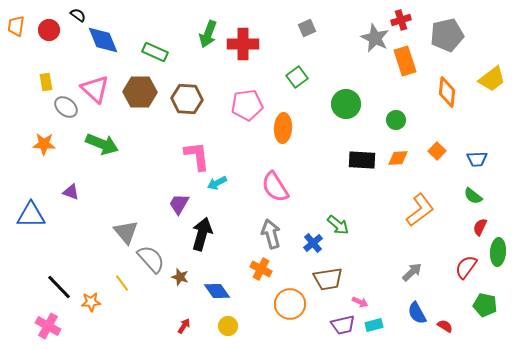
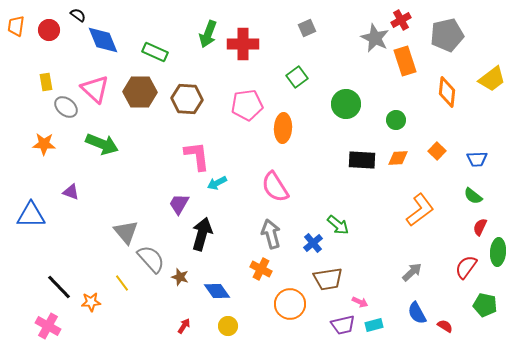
red cross at (401, 20): rotated 12 degrees counterclockwise
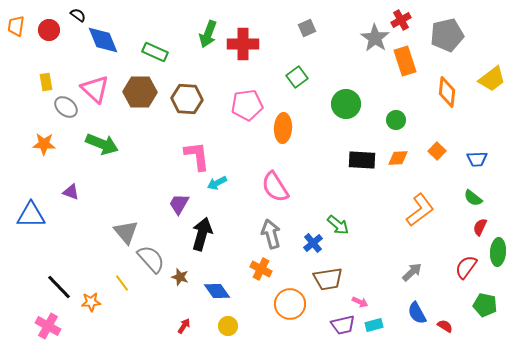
gray star at (375, 38): rotated 8 degrees clockwise
green semicircle at (473, 196): moved 2 px down
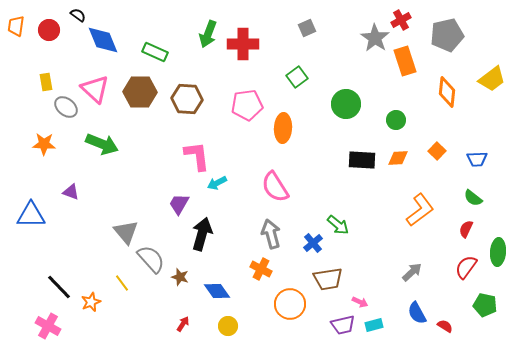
red semicircle at (480, 227): moved 14 px left, 2 px down
orange star at (91, 302): rotated 18 degrees counterclockwise
red arrow at (184, 326): moved 1 px left, 2 px up
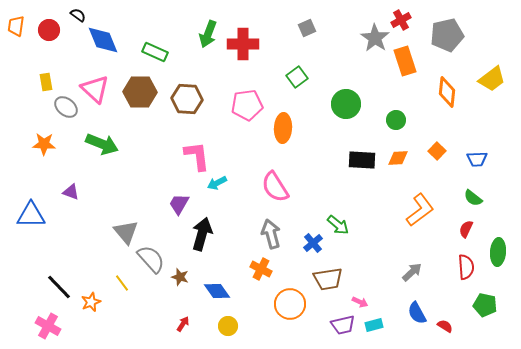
red semicircle at (466, 267): rotated 140 degrees clockwise
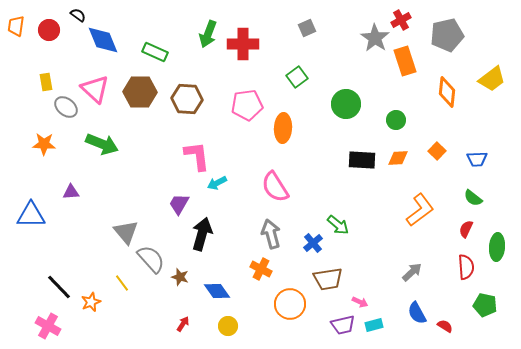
purple triangle at (71, 192): rotated 24 degrees counterclockwise
green ellipse at (498, 252): moved 1 px left, 5 px up
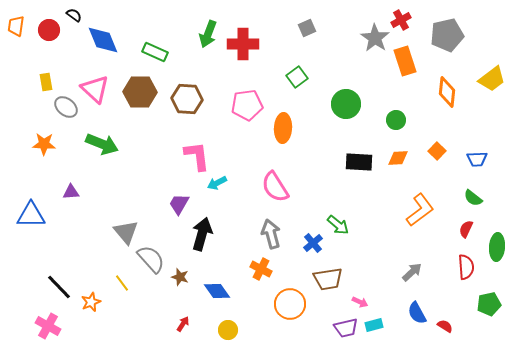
black semicircle at (78, 15): moved 4 px left
black rectangle at (362, 160): moved 3 px left, 2 px down
green pentagon at (485, 305): moved 4 px right, 1 px up; rotated 25 degrees counterclockwise
purple trapezoid at (343, 325): moved 3 px right, 3 px down
yellow circle at (228, 326): moved 4 px down
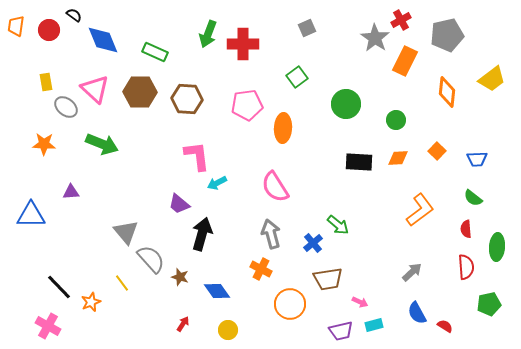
orange rectangle at (405, 61): rotated 44 degrees clockwise
purple trapezoid at (179, 204): rotated 80 degrees counterclockwise
red semicircle at (466, 229): rotated 30 degrees counterclockwise
purple trapezoid at (346, 328): moved 5 px left, 3 px down
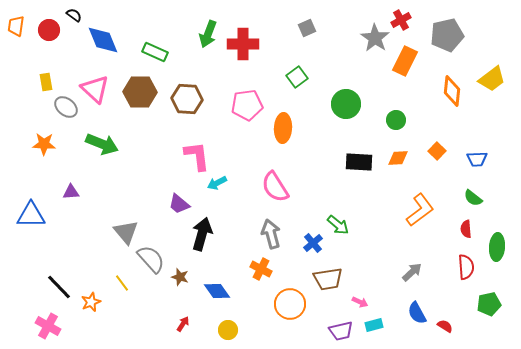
orange diamond at (447, 92): moved 5 px right, 1 px up
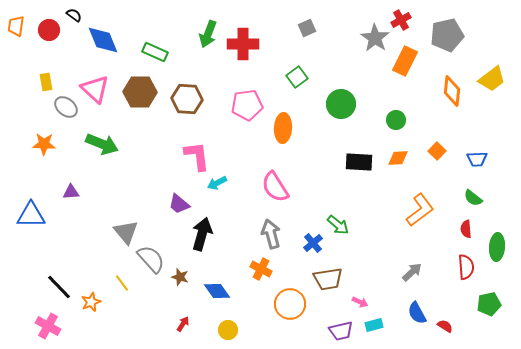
green circle at (346, 104): moved 5 px left
